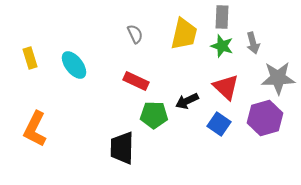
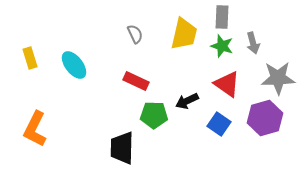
red triangle: moved 1 px right, 3 px up; rotated 8 degrees counterclockwise
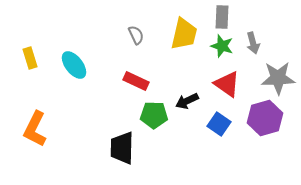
gray semicircle: moved 1 px right, 1 px down
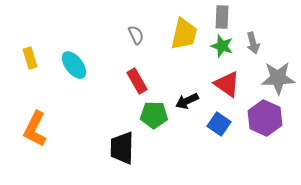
red rectangle: moved 1 px right; rotated 35 degrees clockwise
purple hexagon: rotated 20 degrees counterclockwise
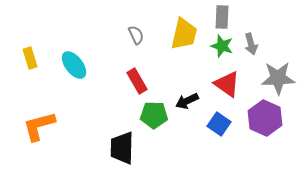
gray arrow: moved 2 px left, 1 px down
orange L-shape: moved 4 px right, 3 px up; rotated 48 degrees clockwise
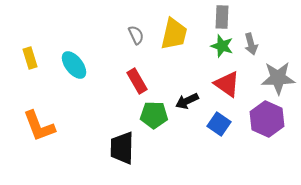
yellow trapezoid: moved 10 px left
purple hexagon: moved 2 px right, 1 px down
orange L-shape: rotated 96 degrees counterclockwise
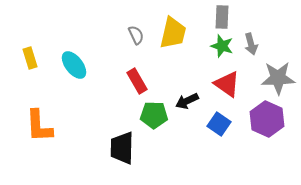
yellow trapezoid: moved 1 px left, 1 px up
orange L-shape: rotated 18 degrees clockwise
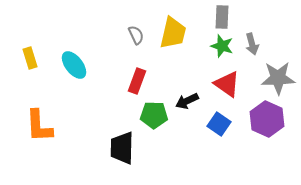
gray arrow: moved 1 px right
red rectangle: rotated 50 degrees clockwise
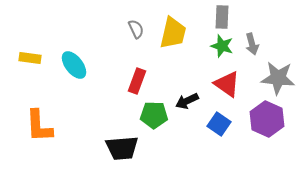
gray semicircle: moved 6 px up
yellow rectangle: rotated 65 degrees counterclockwise
gray star: rotated 8 degrees clockwise
black trapezoid: rotated 96 degrees counterclockwise
